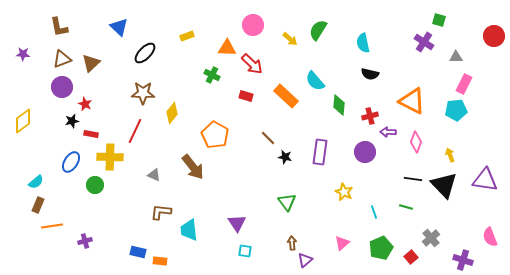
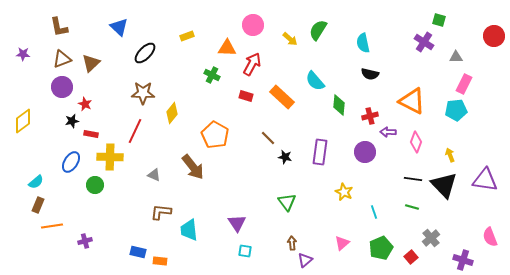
red arrow at (252, 64): rotated 105 degrees counterclockwise
orange rectangle at (286, 96): moved 4 px left, 1 px down
green line at (406, 207): moved 6 px right
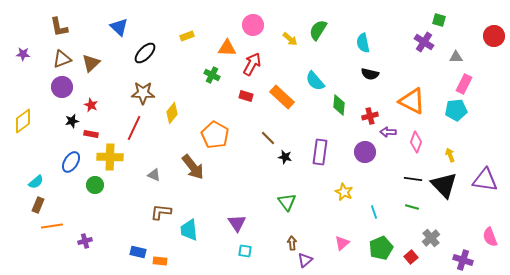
red star at (85, 104): moved 6 px right, 1 px down
red line at (135, 131): moved 1 px left, 3 px up
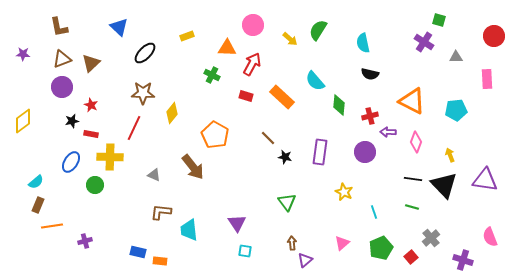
pink rectangle at (464, 84): moved 23 px right, 5 px up; rotated 30 degrees counterclockwise
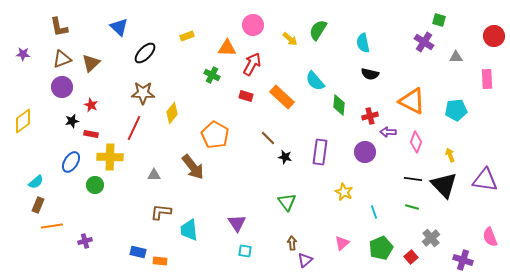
gray triangle at (154, 175): rotated 24 degrees counterclockwise
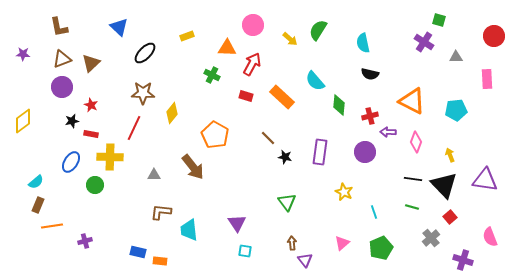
red square at (411, 257): moved 39 px right, 40 px up
purple triangle at (305, 260): rotated 28 degrees counterclockwise
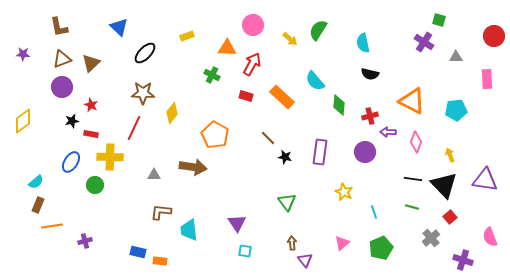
brown arrow at (193, 167): rotated 44 degrees counterclockwise
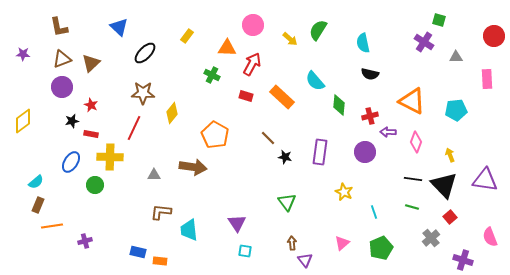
yellow rectangle at (187, 36): rotated 32 degrees counterclockwise
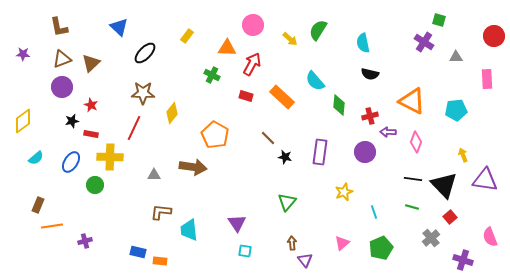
yellow arrow at (450, 155): moved 13 px right
cyan semicircle at (36, 182): moved 24 px up
yellow star at (344, 192): rotated 24 degrees clockwise
green triangle at (287, 202): rotated 18 degrees clockwise
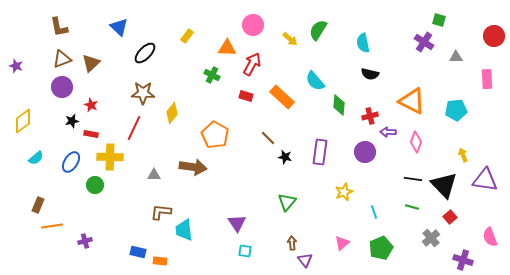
purple star at (23, 54): moved 7 px left, 12 px down; rotated 16 degrees clockwise
cyan trapezoid at (189, 230): moved 5 px left
